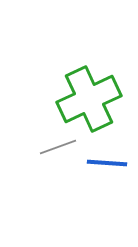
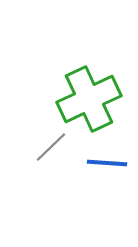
gray line: moved 7 px left; rotated 24 degrees counterclockwise
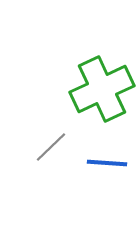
green cross: moved 13 px right, 10 px up
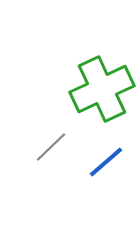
blue line: moved 1 px left, 1 px up; rotated 45 degrees counterclockwise
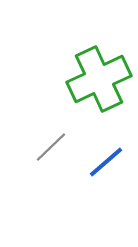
green cross: moved 3 px left, 10 px up
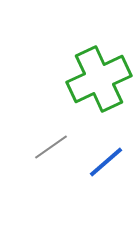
gray line: rotated 9 degrees clockwise
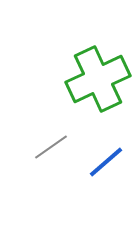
green cross: moved 1 px left
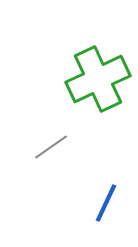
blue line: moved 41 px down; rotated 24 degrees counterclockwise
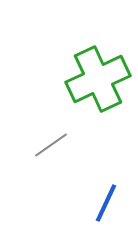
gray line: moved 2 px up
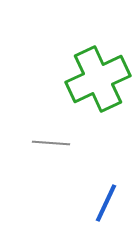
gray line: moved 2 px up; rotated 39 degrees clockwise
